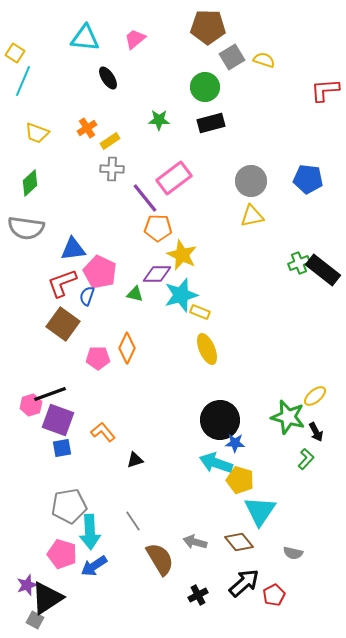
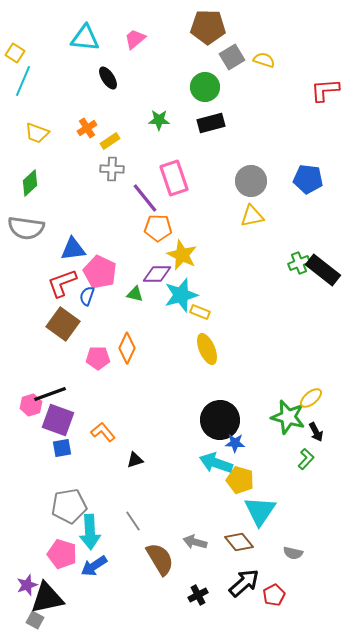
pink rectangle at (174, 178): rotated 72 degrees counterclockwise
yellow ellipse at (315, 396): moved 4 px left, 2 px down
black triangle at (47, 598): rotated 21 degrees clockwise
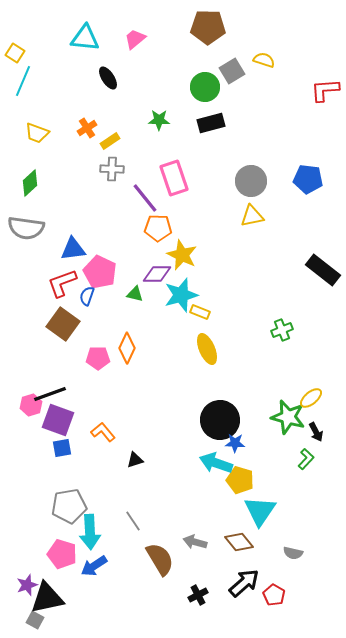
gray square at (232, 57): moved 14 px down
green cross at (299, 263): moved 17 px left, 67 px down
red pentagon at (274, 595): rotated 15 degrees counterclockwise
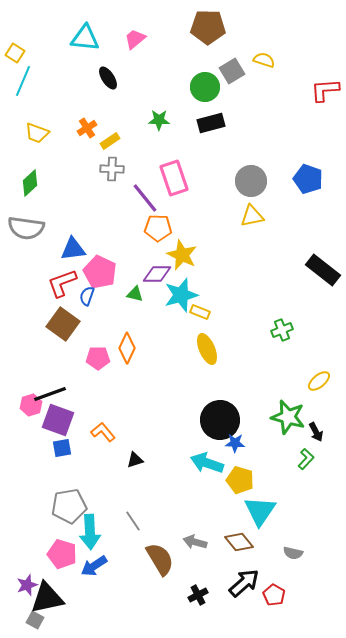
blue pentagon at (308, 179): rotated 12 degrees clockwise
yellow ellipse at (311, 398): moved 8 px right, 17 px up
cyan arrow at (216, 463): moved 9 px left
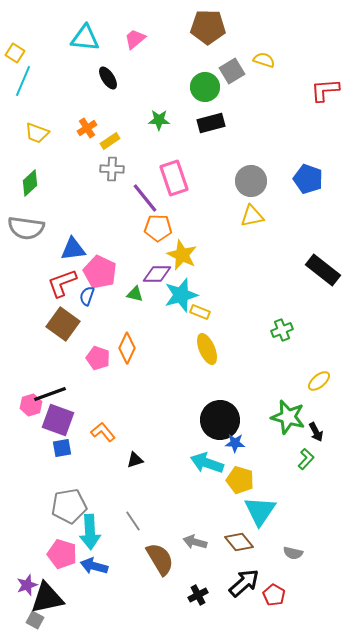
pink pentagon at (98, 358): rotated 20 degrees clockwise
blue arrow at (94, 566): rotated 48 degrees clockwise
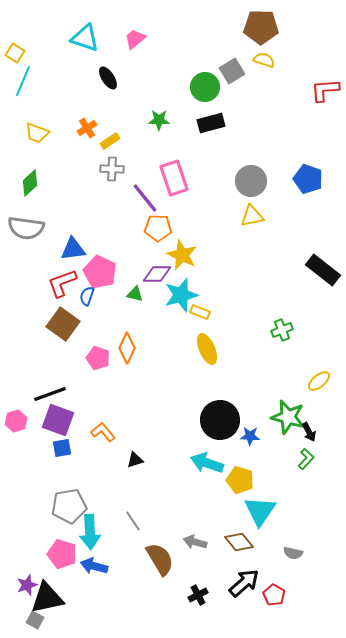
brown pentagon at (208, 27): moved 53 px right
cyan triangle at (85, 38): rotated 12 degrees clockwise
pink hexagon at (31, 405): moved 15 px left, 16 px down
black arrow at (316, 432): moved 7 px left
blue star at (235, 443): moved 15 px right, 7 px up
